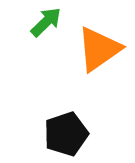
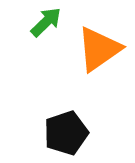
black pentagon: moved 1 px up
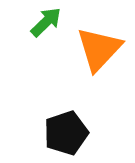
orange triangle: rotated 12 degrees counterclockwise
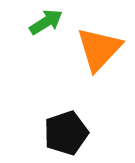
green arrow: rotated 12 degrees clockwise
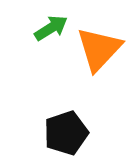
green arrow: moved 5 px right, 6 px down
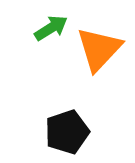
black pentagon: moved 1 px right, 1 px up
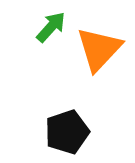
green arrow: moved 1 px up; rotated 16 degrees counterclockwise
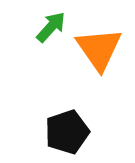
orange triangle: rotated 18 degrees counterclockwise
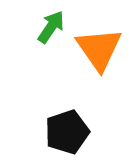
green arrow: rotated 8 degrees counterclockwise
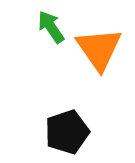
green arrow: rotated 68 degrees counterclockwise
